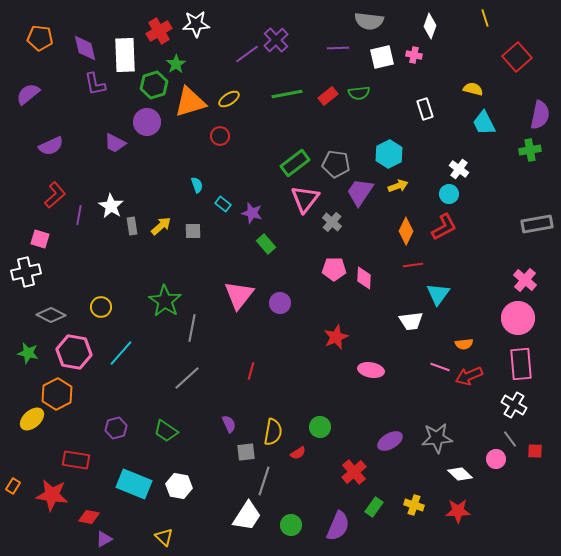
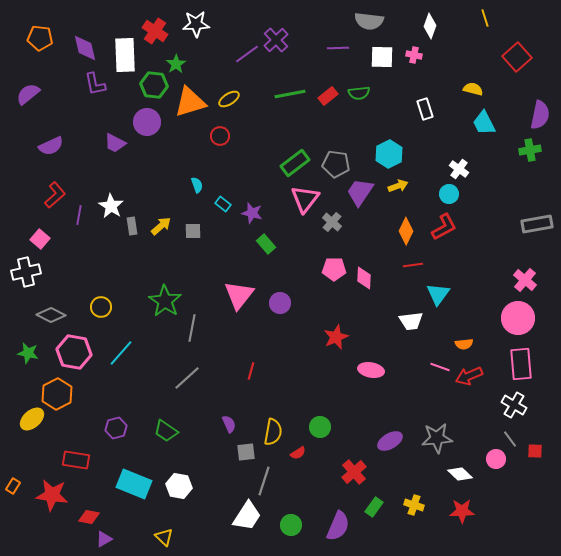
red cross at (159, 31): moved 4 px left; rotated 25 degrees counterclockwise
white square at (382, 57): rotated 15 degrees clockwise
green hexagon at (154, 85): rotated 24 degrees clockwise
green line at (287, 94): moved 3 px right
pink square at (40, 239): rotated 24 degrees clockwise
red star at (458, 511): moved 4 px right
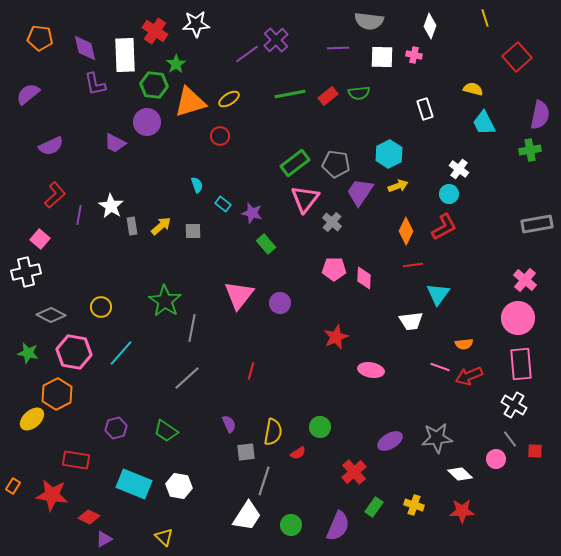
red diamond at (89, 517): rotated 15 degrees clockwise
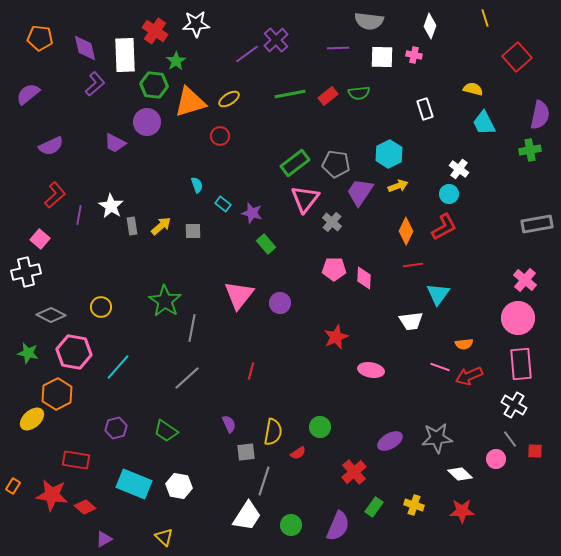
green star at (176, 64): moved 3 px up
purple L-shape at (95, 84): rotated 120 degrees counterclockwise
cyan line at (121, 353): moved 3 px left, 14 px down
red diamond at (89, 517): moved 4 px left, 10 px up; rotated 15 degrees clockwise
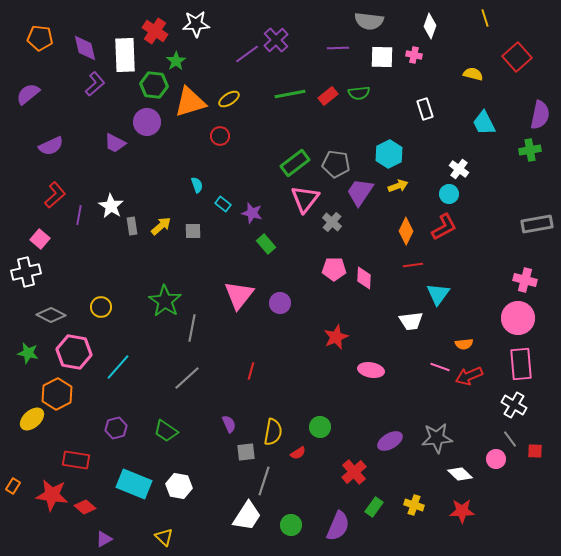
yellow semicircle at (473, 89): moved 15 px up
pink cross at (525, 280): rotated 25 degrees counterclockwise
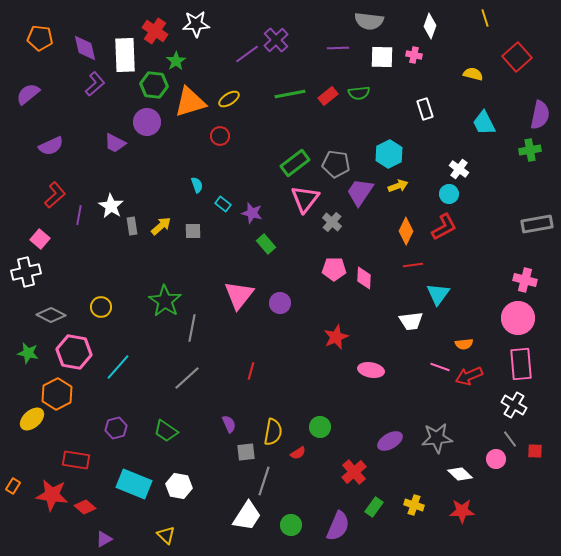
yellow triangle at (164, 537): moved 2 px right, 2 px up
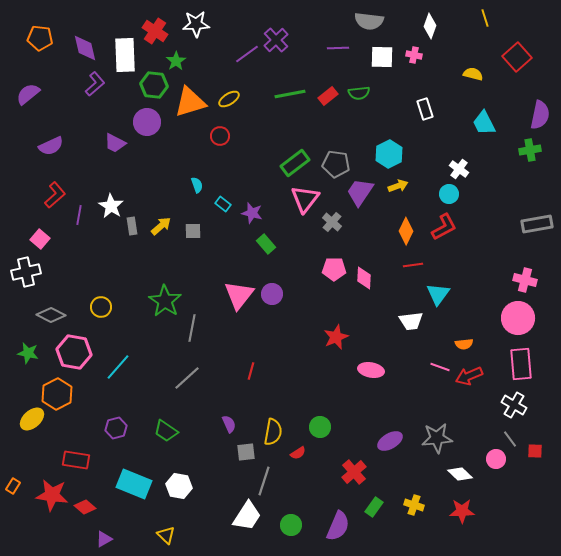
purple circle at (280, 303): moved 8 px left, 9 px up
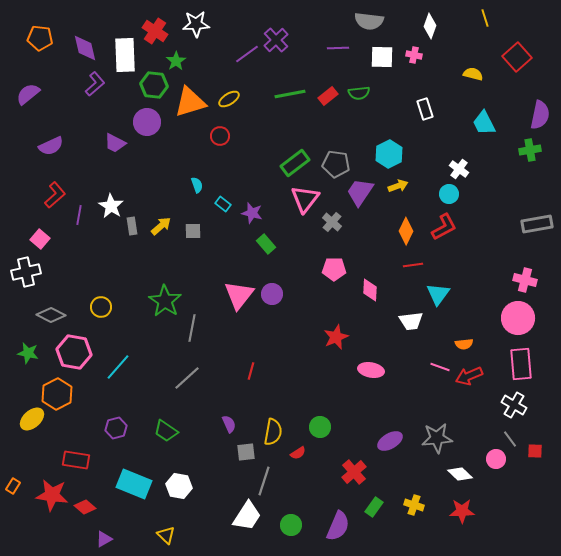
pink diamond at (364, 278): moved 6 px right, 12 px down
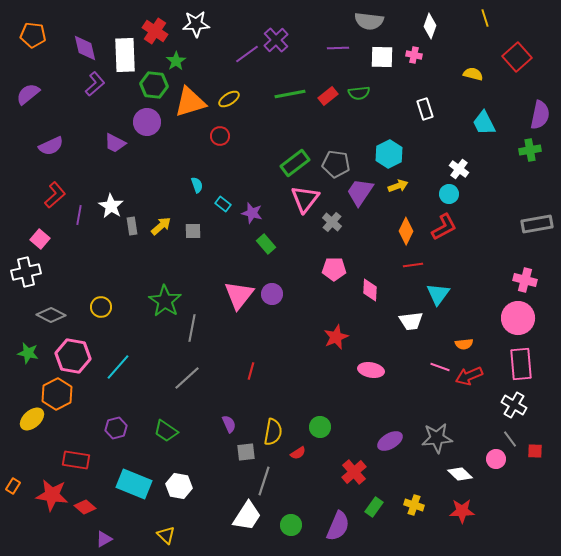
orange pentagon at (40, 38): moved 7 px left, 3 px up
pink hexagon at (74, 352): moved 1 px left, 4 px down
